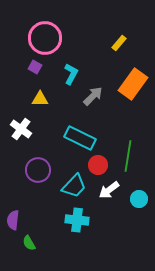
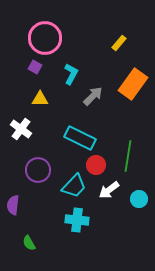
red circle: moved 2 px left
purple semicircle: moved 15 px up
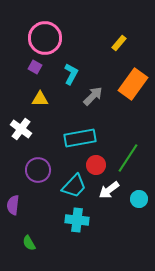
cyan rectangle: rotated 36 degrees counterclockwise
green line: moved 2 px down; rotated 24 degrees clockwise
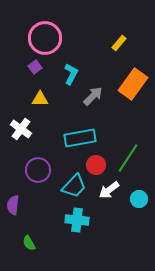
purple square: rotated 24 degrees clockwise
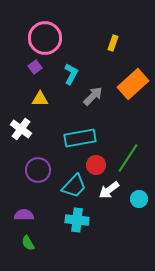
yellow rectangle: moved 6 px left; rotated 21 degrees counterclockwise
orange rectangle: rotated 12 degrees clockwise
purple semicircle: moved 11 px right, 10 px down; rotated 84 degrees clockwise
green semicircle: moved 1 px left
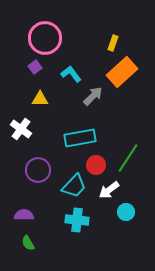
cyan L-shape: rotated 65 degrees counterclockwise
orange rectangle: moved 11 px left, 12 px up
cyan circle: moved 13 px left, 13 px down
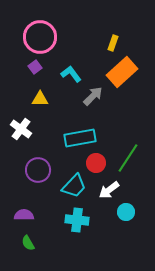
pink circle: moved 5 px left, 1 px up
red circle: moved 2 px up
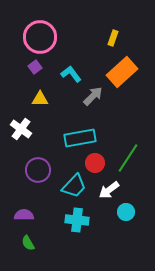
yellow rectangle: moved 5 px up
red circle: moved 1 px left
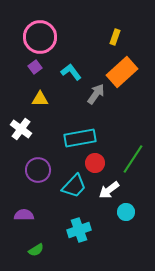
yellow rectangle: moved 2 px right, 1 px up
cyan L-shape: moved 2 px up
gray arrow: moved 3 px right, 2 px up; rotated 10 degrees counterclockwise
green line: moved 5 px right, 1 px down
cyan cross: moved 2 px right, 10 px down; rotated 25 degrees counterclockwise
green semicircle: moved 8 px right, 7 px down; rotated 91 degrees counterclockwise
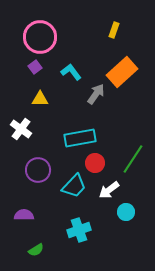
yellow rectangle: moved 1 px left, 7 px up
